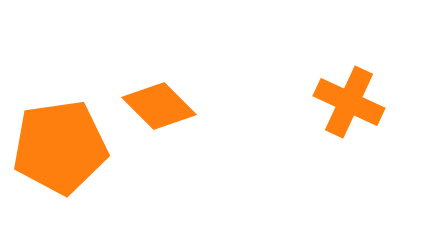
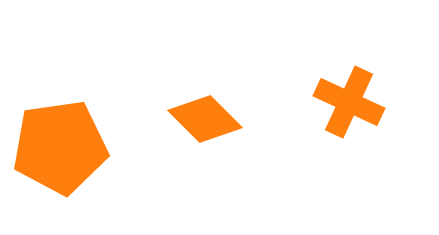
orange diamond: moved 46 px right, 13 px down
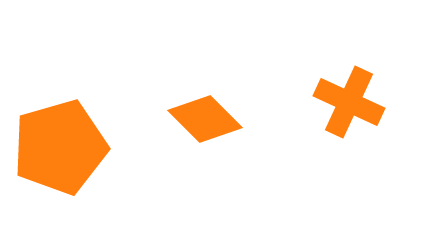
orange pentagon: rotated 8 degrees counterclockwise
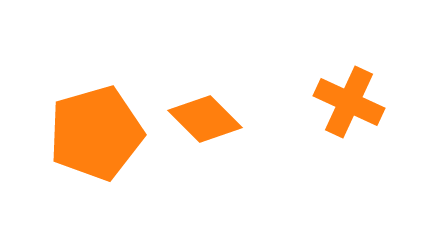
orange pentagon: moved 36 px right, 14 px up
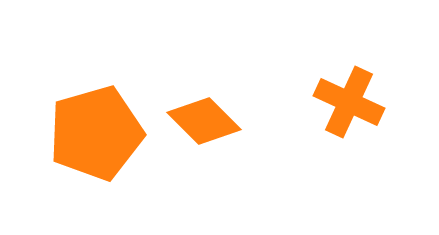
orange diamond: moved 1 px left, 2 px down
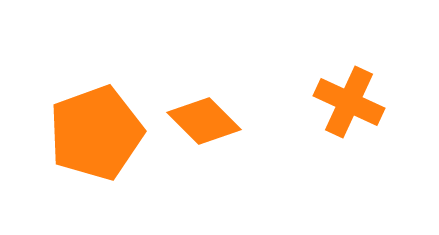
orange pentagon: rotated 4 degrees counterclockwise
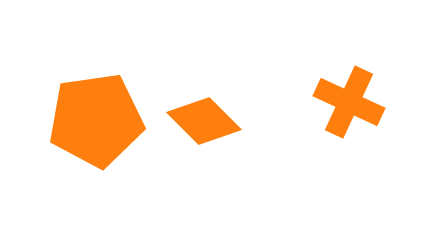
orange pentagon: moved 13 px up; rotated 12 degrees clockwise
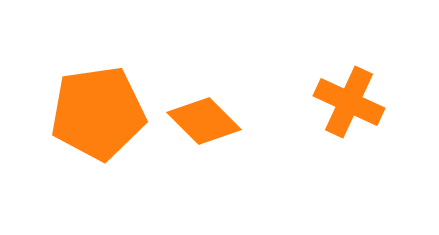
orange pentagon: moved 2 px right, 7 px up
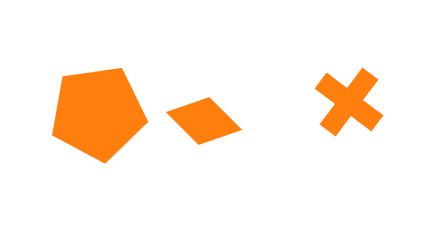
orange cross: rotated 12 degrees clockwise
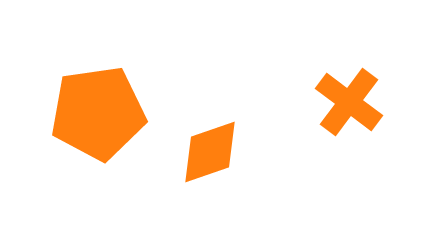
orange diamond: moved 6 px right, 31 px down; rotated 64 degrees counterclockwise
